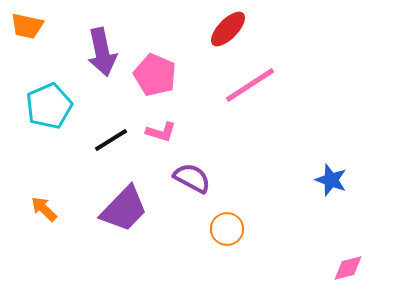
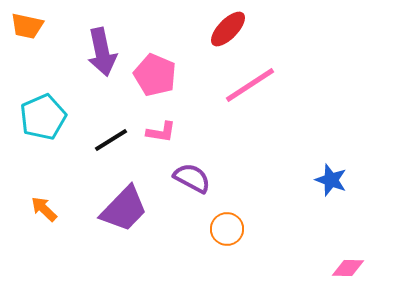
cyan pentagon: moved 6 px left, 11 px down
pink L-shape: rotated 8 degrees counterclockwise
pink diamond: rotated 16 degrees clockwise
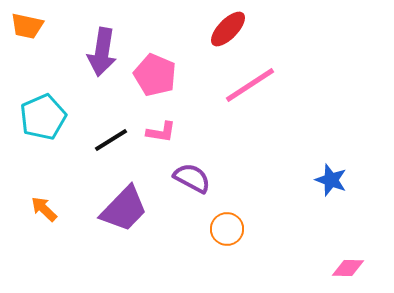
purple arrow: rotated 21 degrees clockwise
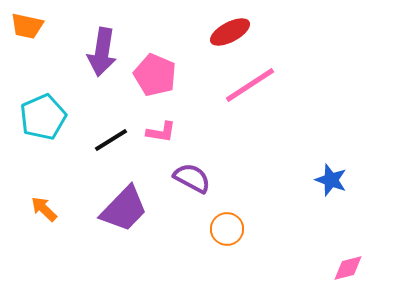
red ellipse: moved 2 px right, 3 px down; rotated 18 degrees clockwise
pink diamond: rotated 16 degrees counterclockwise
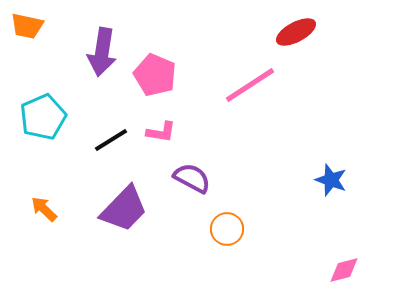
red ellipse: moved 66 px right
pink diamond: moved 4 px left, 2 px down
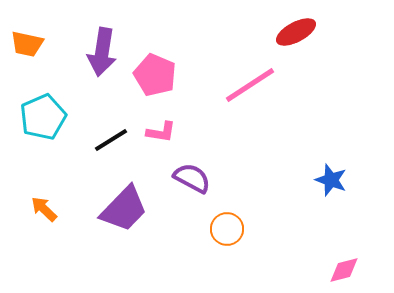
orange trapezoid: moved 18 px down
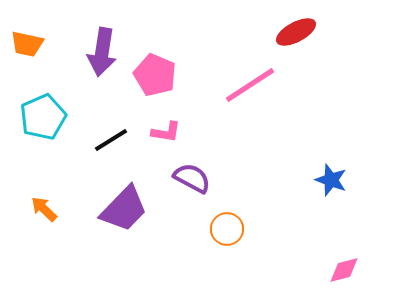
pink L-shape: moved 5 px right
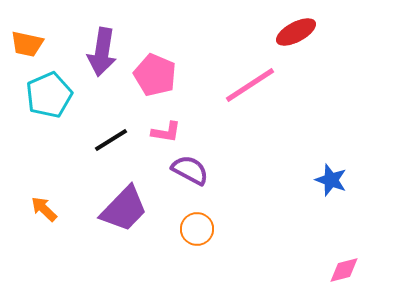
cyan pentagon: moved 6 px right, 22 px up
purple semicircle: moved 2 px left, 8 px up
orange circle: moved 30 px left
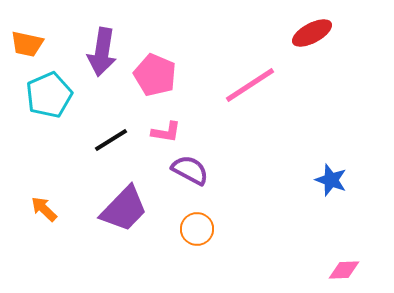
red ellipse: moved 16 px right, 1 px down
pink diamond: rotated 12 degrees clockwise
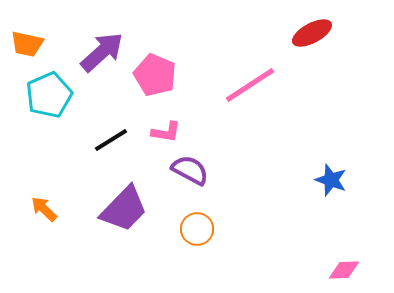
purple arrow: rotated 141 degrees counterclockwise
